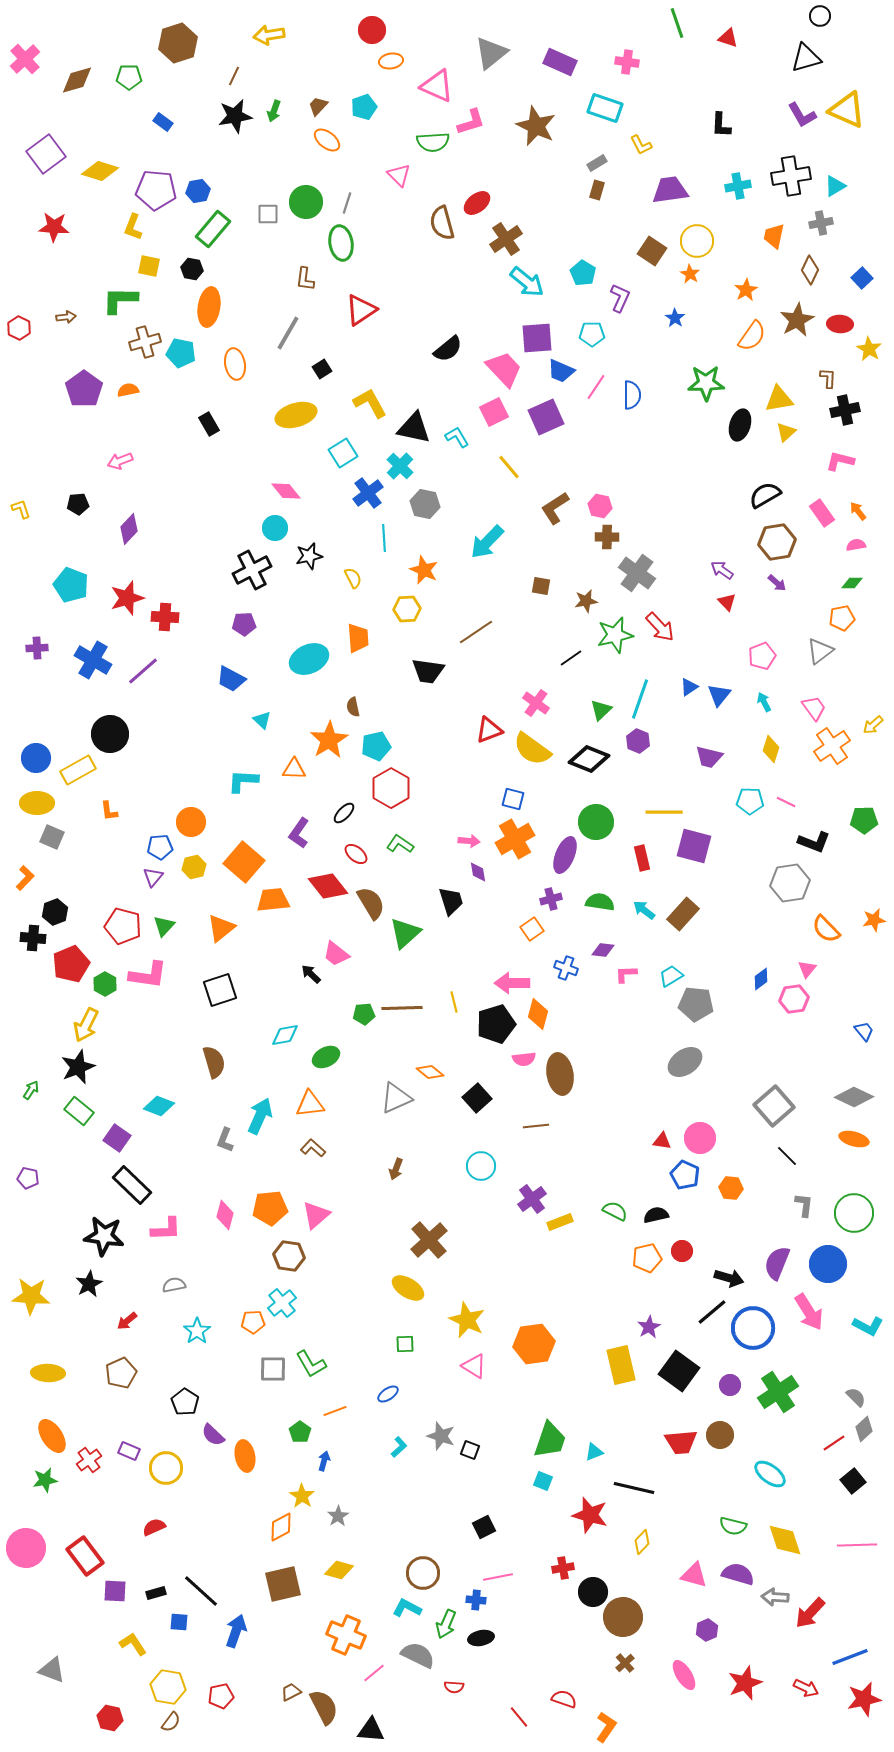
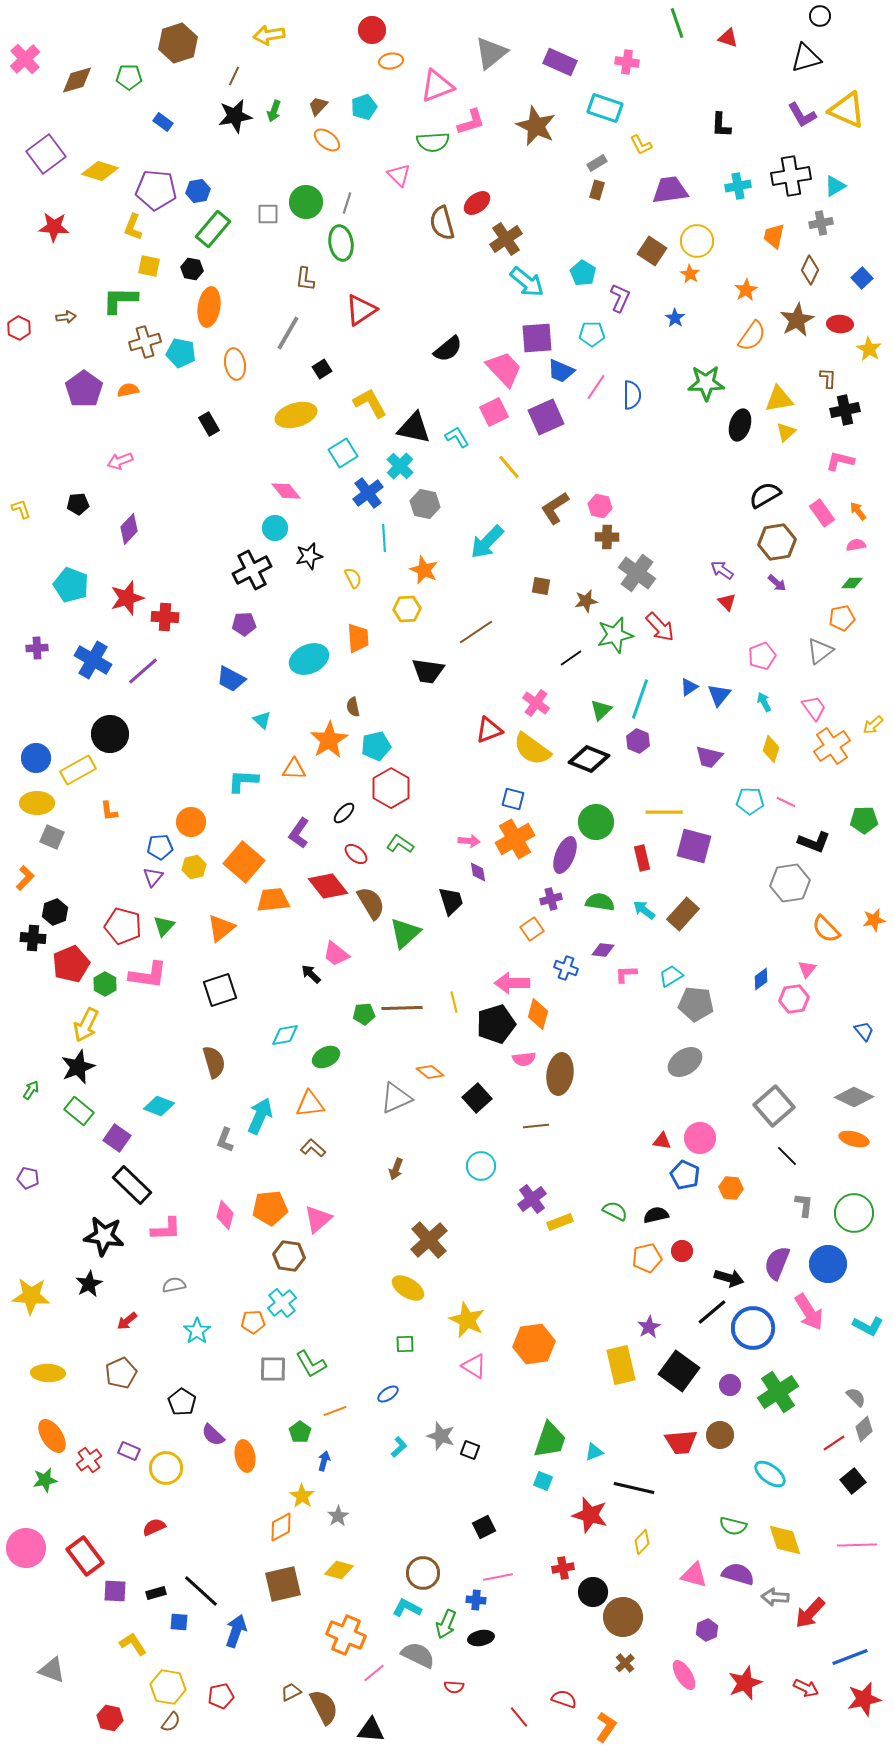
pink triangle at (437, 86): rotated 45 degrees counterclockwise
brown ellipse at (560, 1074): rotated 18 degrees clockwise
pink triangle at (316, 1215): moved 2 px right, 4 px down
black pentagon at (185, 1402): moved 3 px left
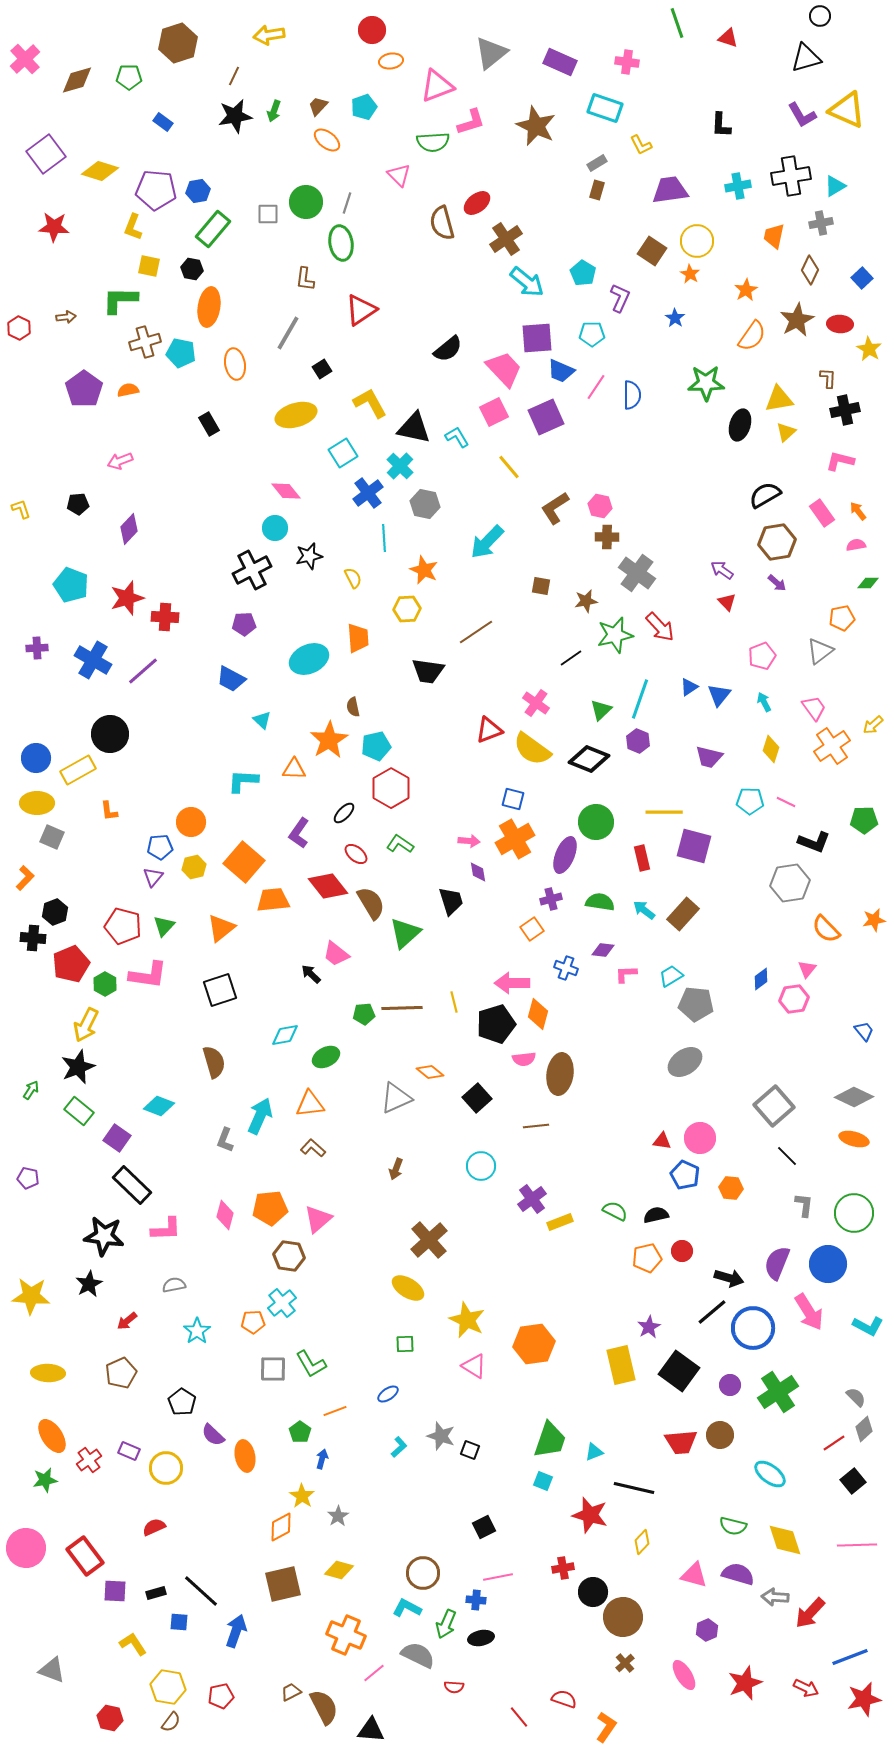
green diamond at (852, 583): moved 16 px right
blue arrow at (324, 1461): moved 2 px left, 2 px up
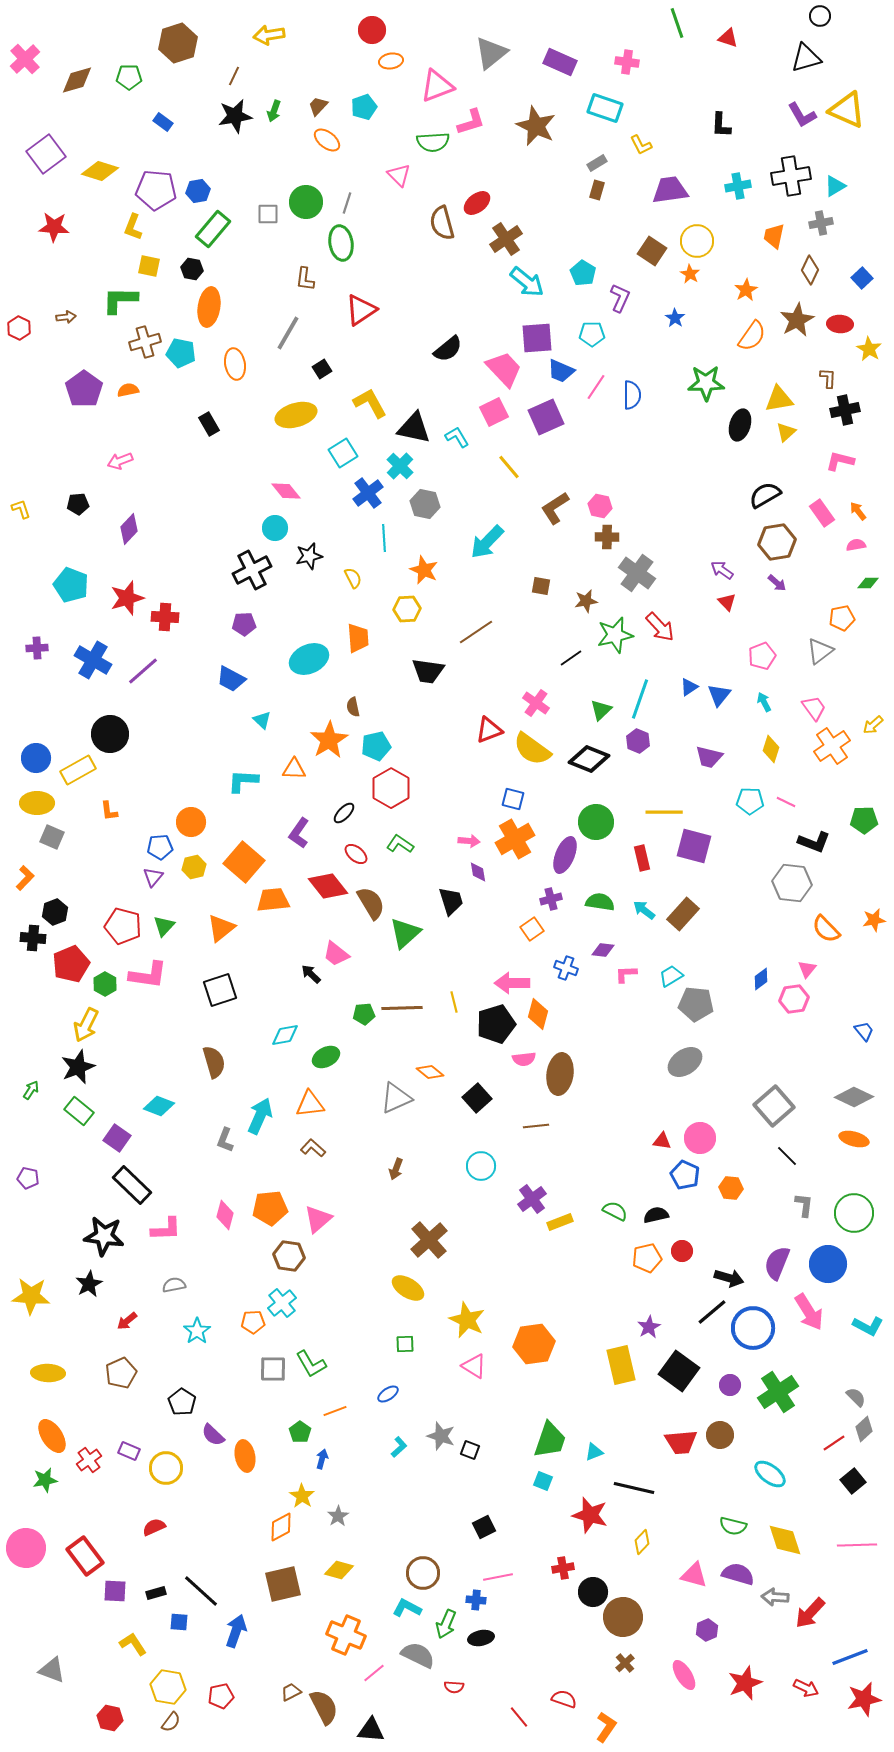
gray hexagon at (790, 883): moved 2 px right; rotated 15 degrees clockwise
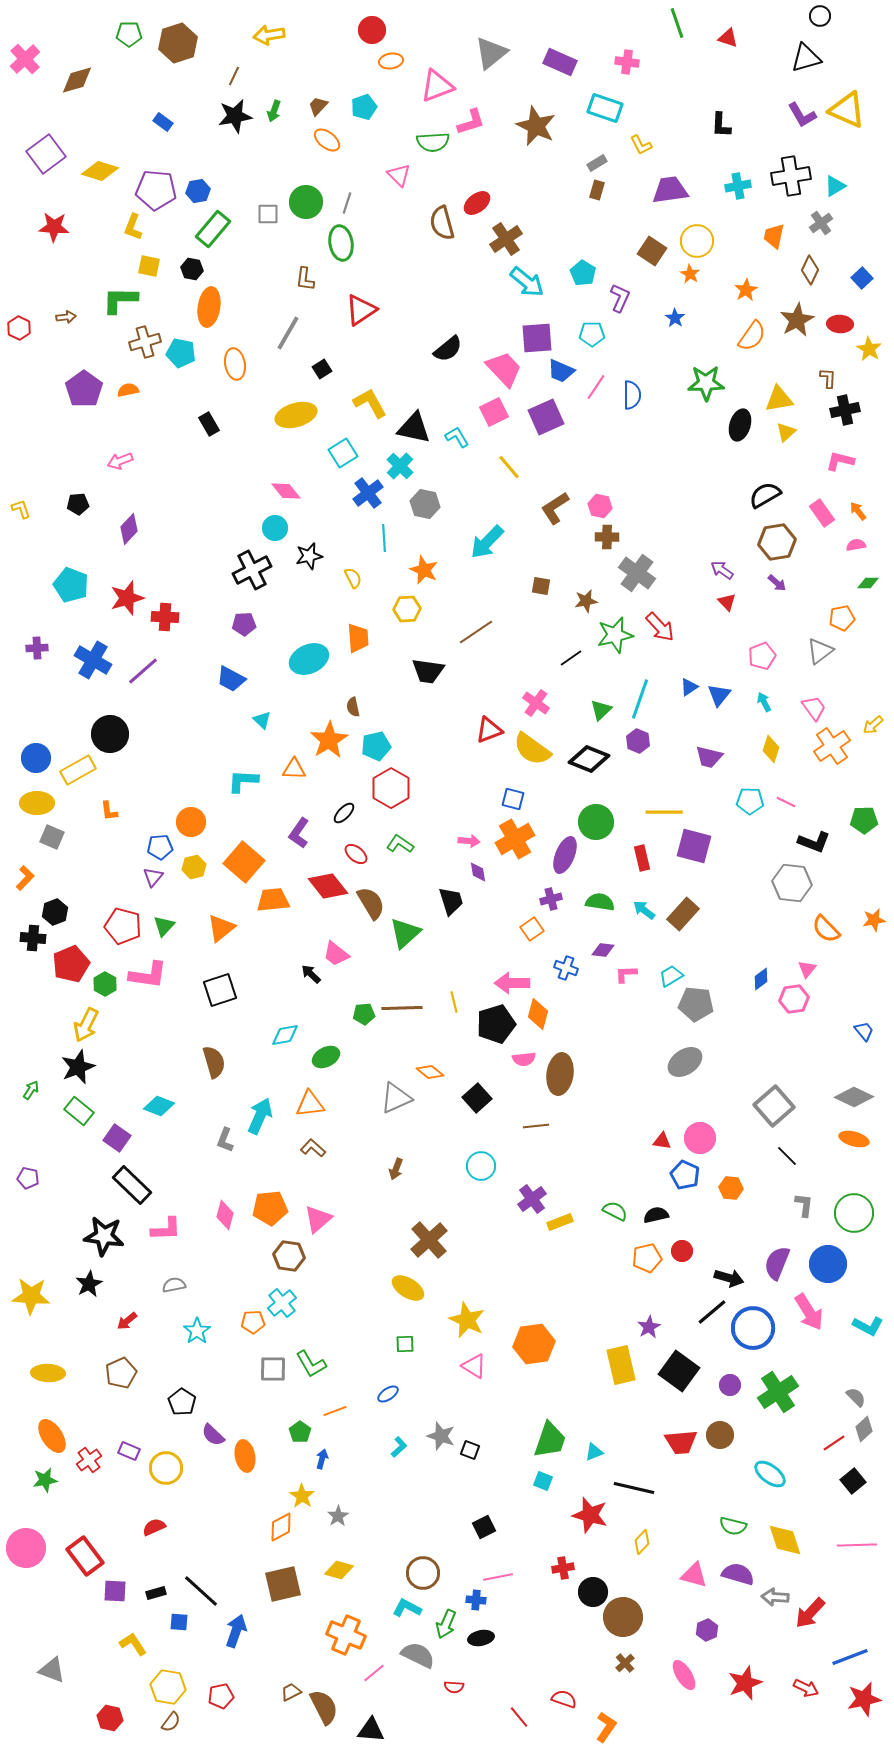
green pentagon at (129, 77): moved 43 px up
gray cross at (821, 223): rotated 25 degrees counterclockwise
